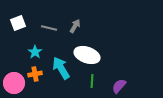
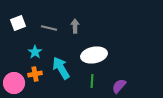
gray arrow: rotated 32 degrees counterclockwise
white ellipse: moved 7 px right; rotated 30 degrees counterclockwise
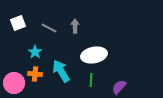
gray line: rotated 14 degrees clockwise
cyan arrow: moved 3 px down
orange cross: rotated 16 degrees clockwise
green line: moved 1 px left, 1 px up
purple semicircle: moved 1 px down
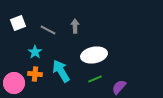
gray line: moved 1 px left, 2 px down
green line: moved 4 px right, 1 px up; rotated 64 degrees clockwise
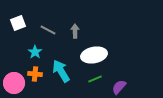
gray arrow: moved 5 px down
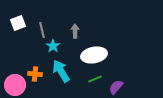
gray line: moved 6 px left; rotated 49 degrees clockwise
cyan star: moved 18 px right, 6 px up
pink circle: moved 1 px right, 2 px down
purple semicircle: moved 3 px left
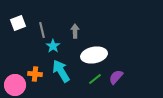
green line: rotated 16 degrees counterclockwise
purple semicircle: moved 10 px up
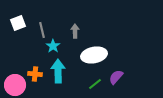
cyan arrow: moved 3 px left; rotated 30 degrees clockwise
green line: moved 5 px down
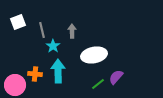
white square: moved 1 px up
gray arrow: moved 3 px left
green line: moved 3 px right
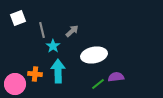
white square: moved 4 px up
gray arrow: rotated 48 degrees clockwise
purple semicircle: rotated 42 degrees clockwise
pink circle: moved 1 px up
